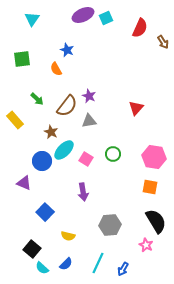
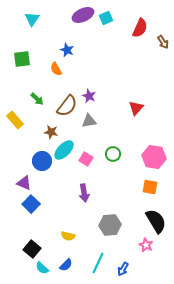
brown star: rotated 16 degrees counterclockwise
purple arrow: moved 1 px right, 1 px down
blue square: moved 14 px left, 8 px up
blue semicircle: moved 1 px down
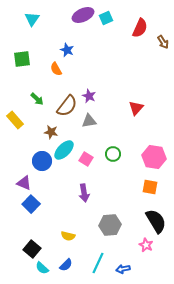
blue arrow: rotated 48 degrees clockwise
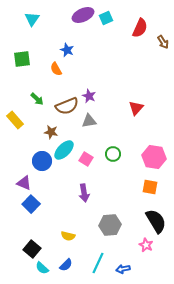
brown semicircle: rotated 30 degrees clockwise
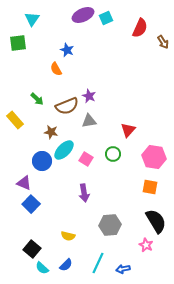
green square: moved 4 px left, 16 px up
red triangle: moved 8 px left, 22 px down
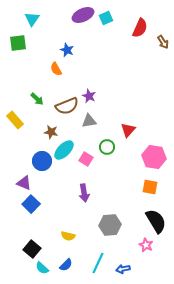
green circle: moved 6 px left, 7 px up
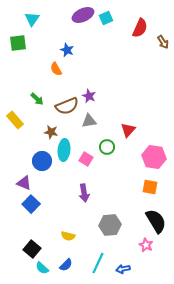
cyan ellipse: rotated 40 degrees counterclockwise
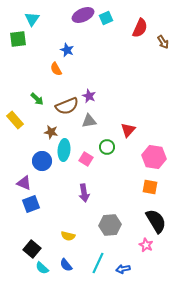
green square: moved 4 px up
blue square: rotated 24 degrees clockwise
blue semicircle: rotated 96 degrees clockwise
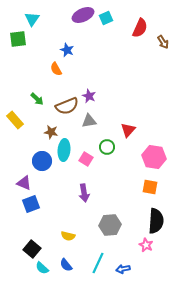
black semicircle: rotated 35 degrees clockwise
